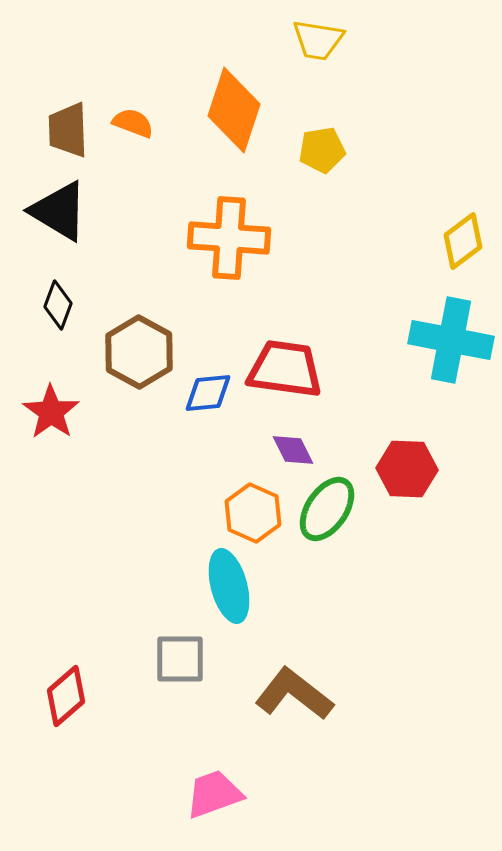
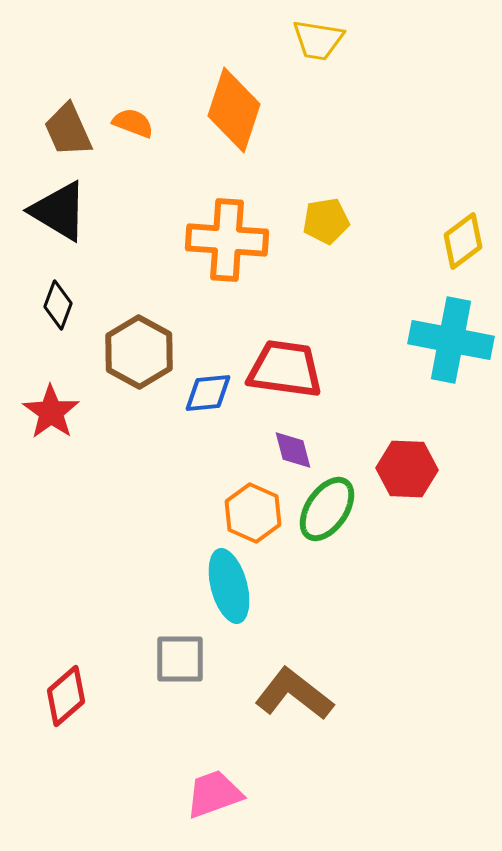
brown trapezoid: rotated 22 degrees counterclockwise
yellow pentagon: moved 4 px right, 71 px down
orange cross: moved 2 px left, 2 px down
purple diamond: rotated 12 degrees clockwise
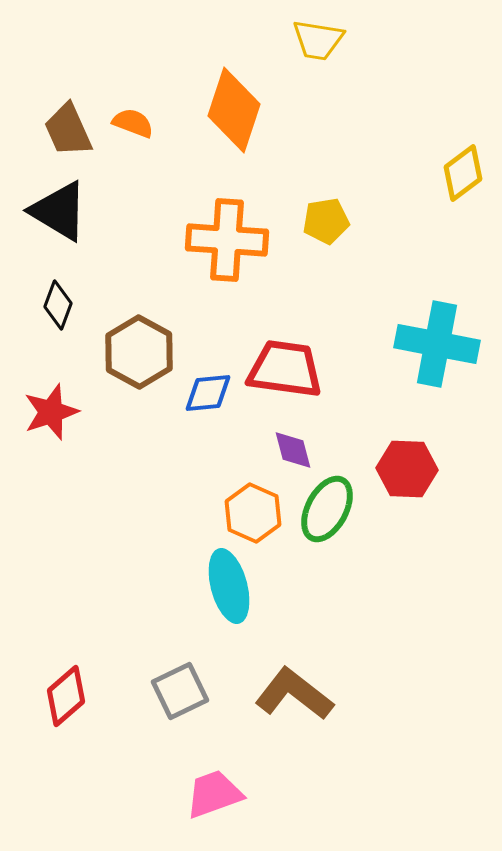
yellow diamond: moved 68 px up
cyan cross: moved 14 px left, 4 px down
red star: rotated 18 degrees clockwise
green ellipse: rotated 6 degrees counterclockwise
gray square: moved 32 px down; rotated 26 degrees counterclockwise
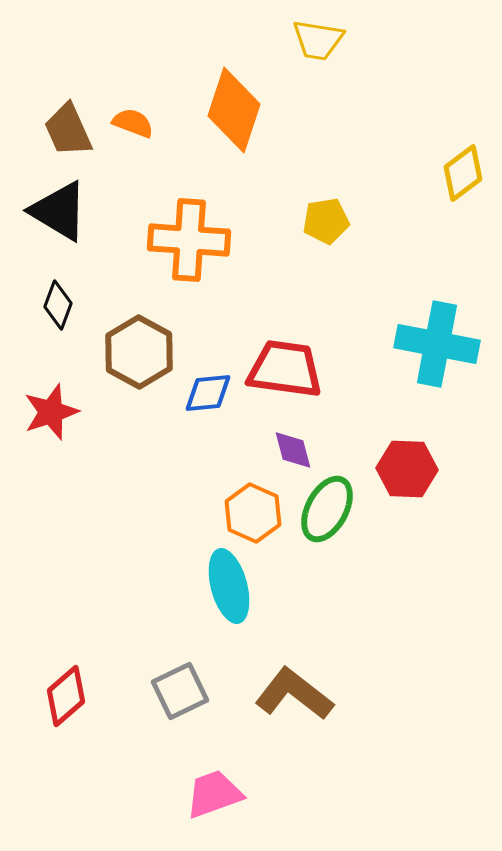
orange cross: moved 38 px left
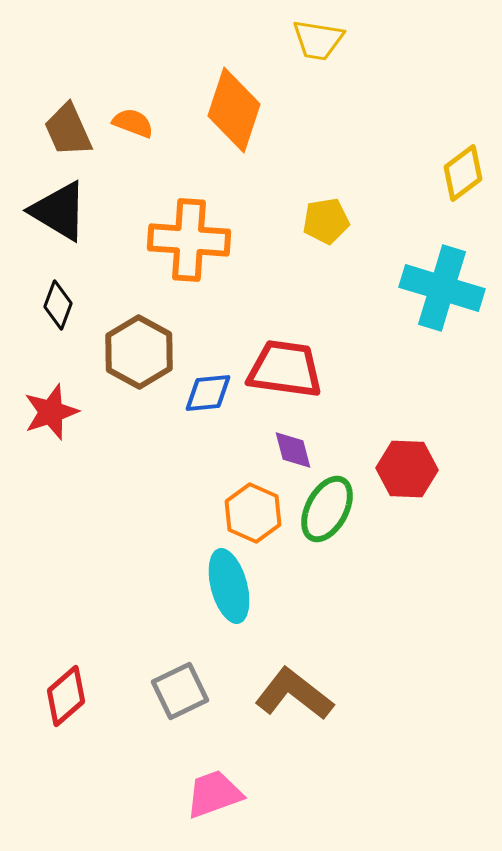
cyan cross: moved 5 px right, 56 px up; rotated 6 degrees clockwise
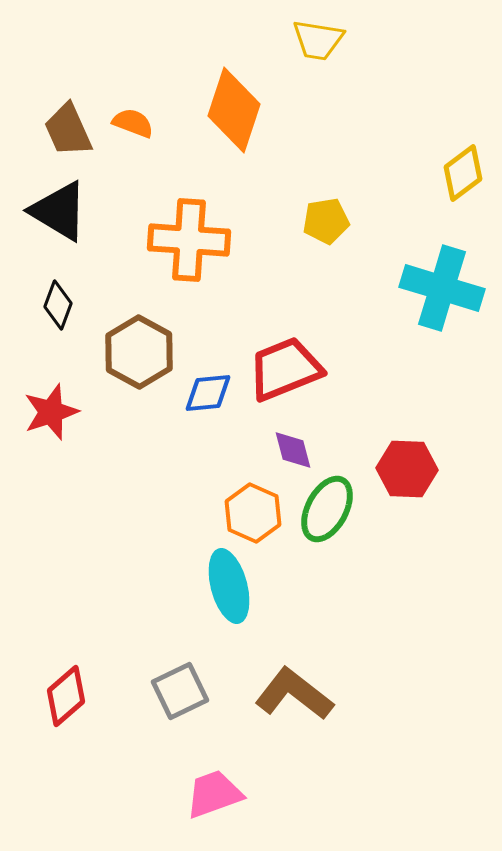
red trapezoid: rotated 30 degrees counterclockwise
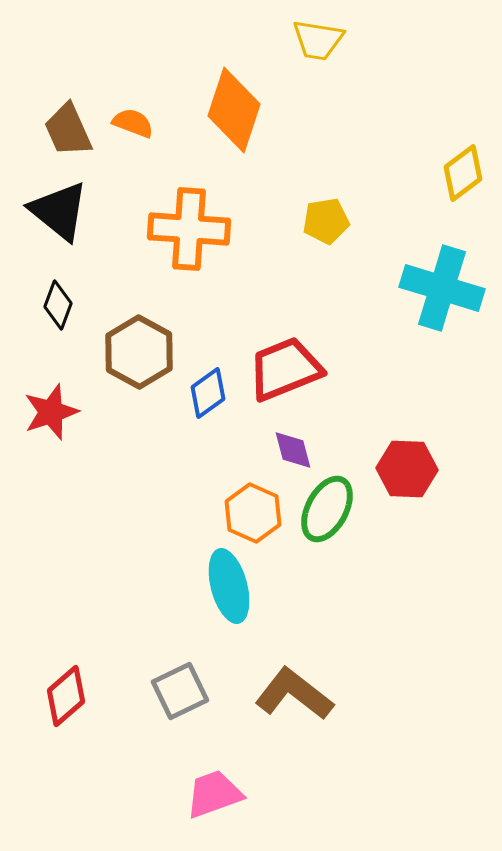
black triangle: rotated 8 degrees clockwise
orange cross: moved 11 px up
blue diamond: rotated 30 degrees counterclockwise
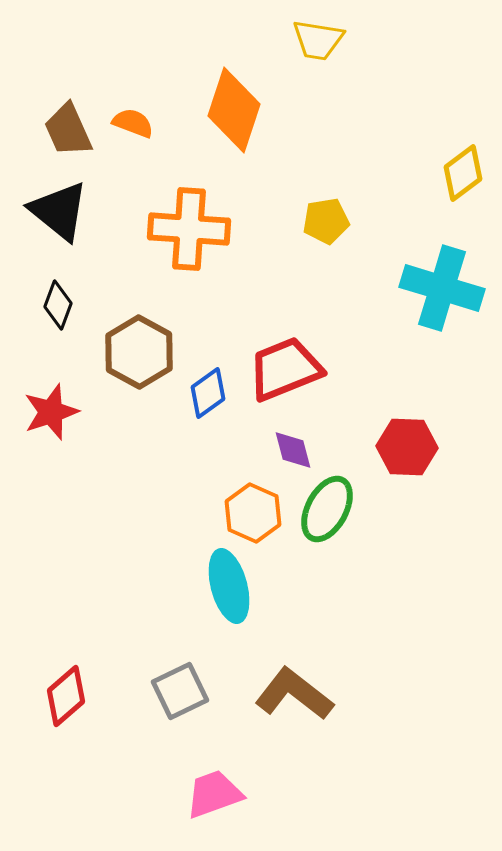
red hexagon: moved 22 px up
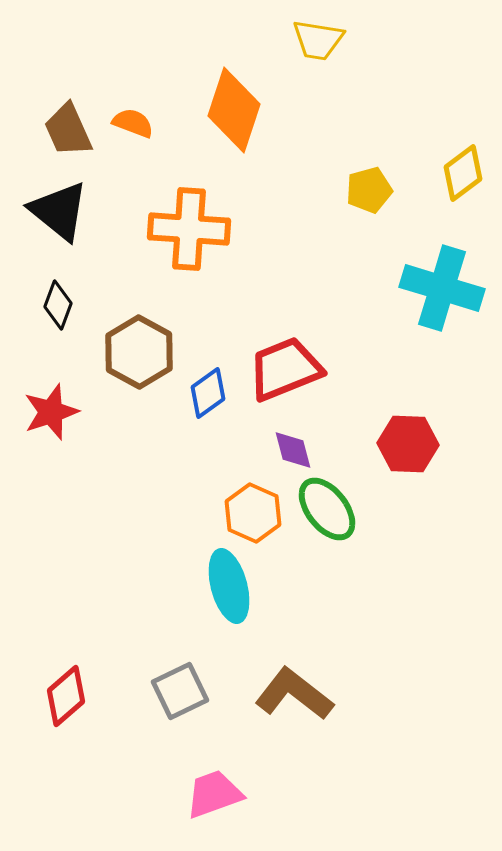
yellow pentagon: moved 43 px right, 31 px up; rotated 6 degrees counterclockwise
red hexagon: moved 1 px right, 3 px up
green ellipse: rotated 66 degrees counterclockwise
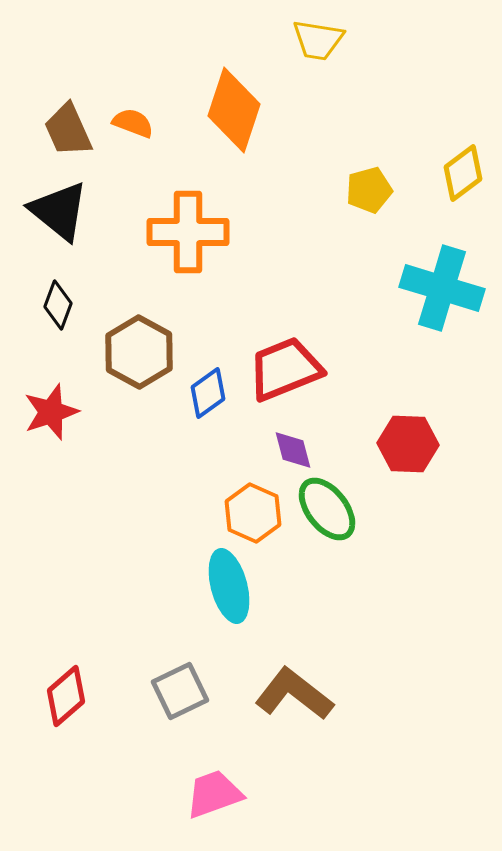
orange cross: moved 1 px left, 3 px down; rotated 4 degrees counterclockwise
